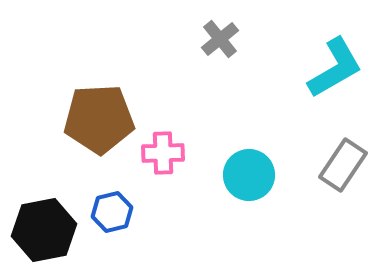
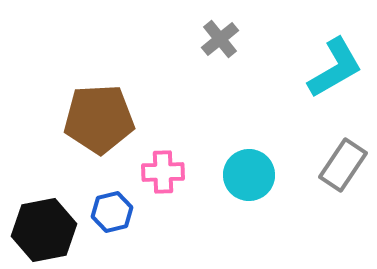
pink cross: moved 19 px down
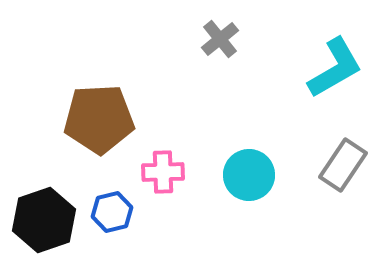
black hexagon: moved 10 px up; rotated 8 degrees counterclockwise
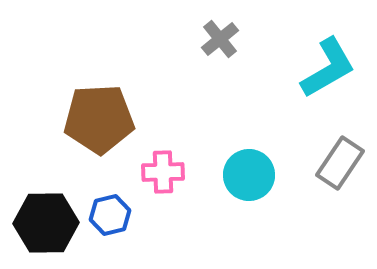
cyan L-shape: moved 7 px left
gray rectangle: moved 3 px left, 2 px up
blue hexagon: moved 2 px left, 3 px down
black hexagon: moved 2 px right, 3 px down; rotated 18 degrees clockwise
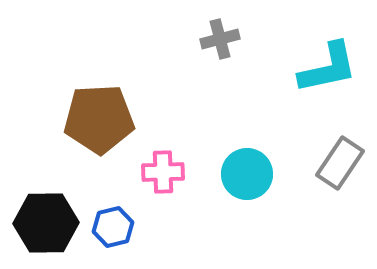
gray cross: rotated 24 degrees clockwise
cyan L-shape: rotated 18 degrees clockwise
cyan circle: moved 2 px left, 1 px up
blue hexagon: moved 3 px right, 12 px down
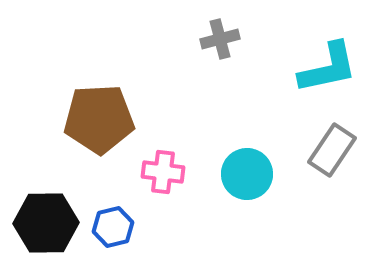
gray rectangle: moved 8 px left, 13 px up
pink cross: rotated 9 degrees clockwise
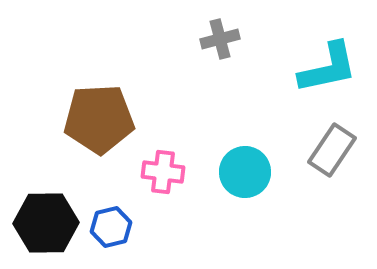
cyan circle: moved 2 px left, 2 px up
blue hexagon: moved 2 px left
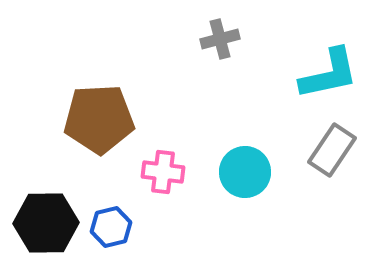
cyan L-shape: moved 1 px right, 6 px down
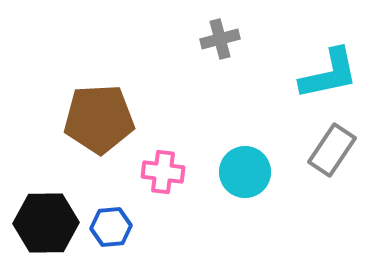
blue hexagon: rotated 9 degrees clockwise
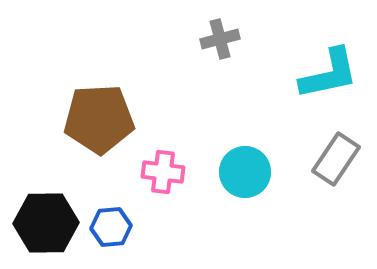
gray rectangle: moved 4 px right, 9 px down
